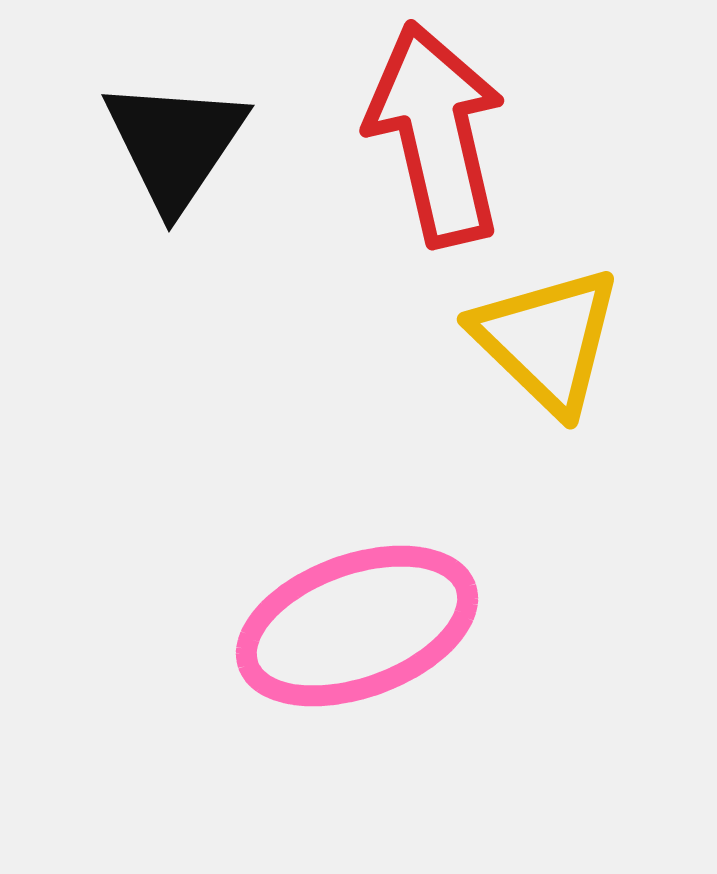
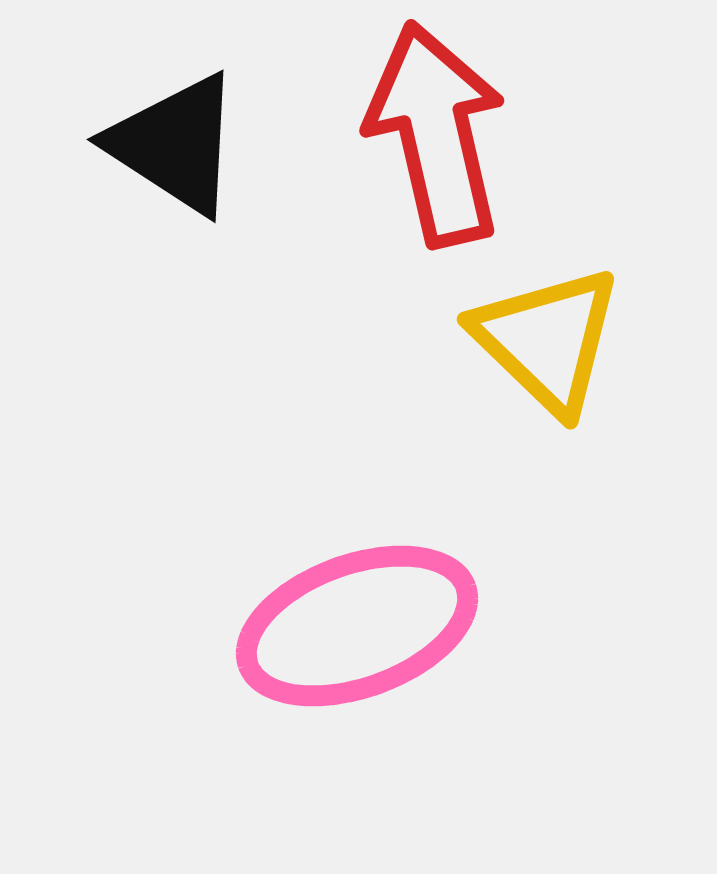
black triangle: rotated 31 degrees counterclockwise
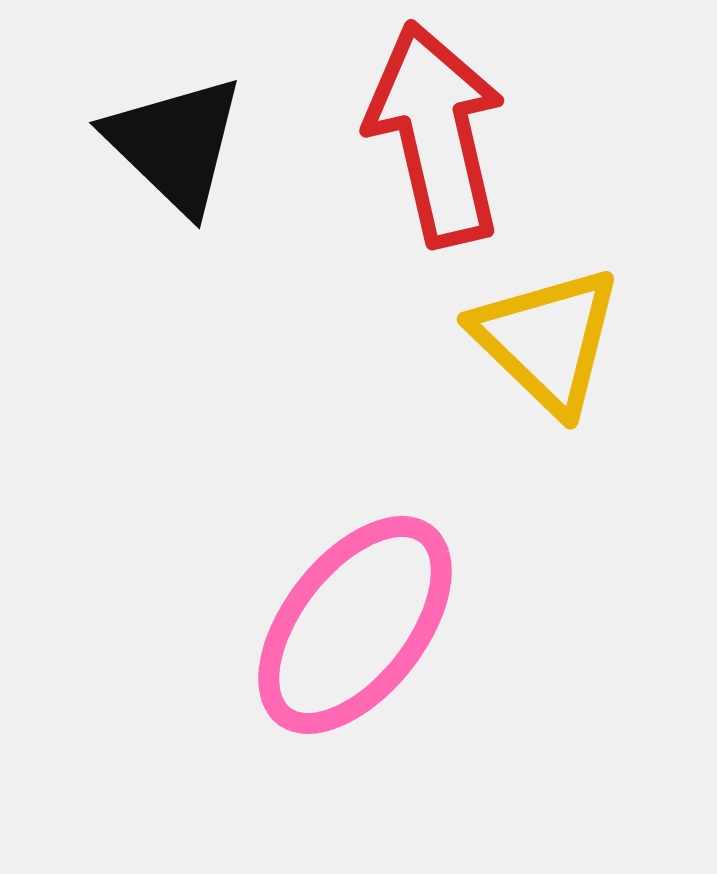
black triangle: rotated 11 degrees clockwise
pink ellipse: moved 2 px left, 1 px up; rotated 32 degrees counterclockwise
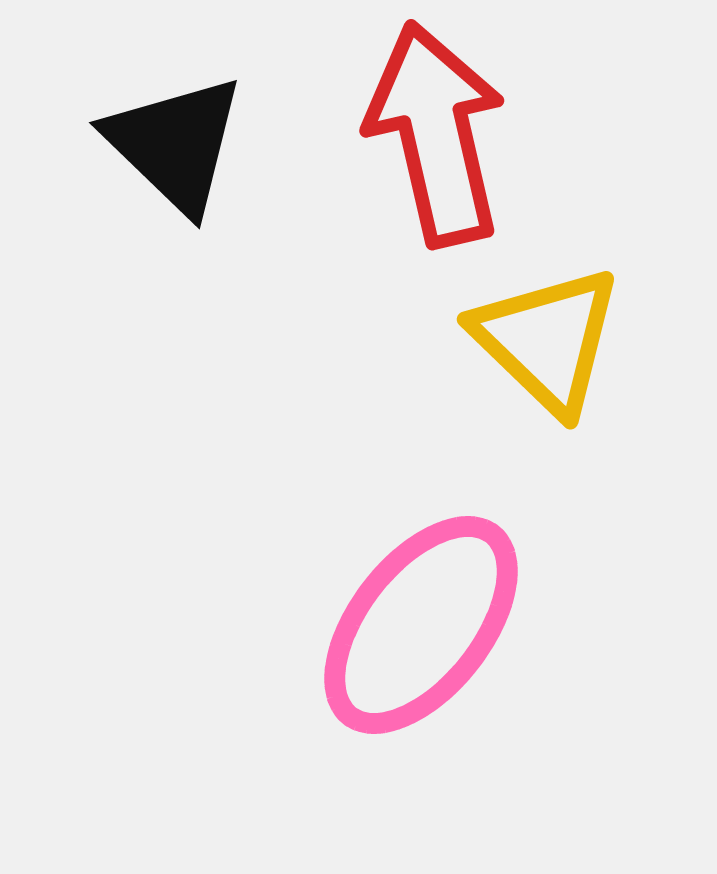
pink ellipse: moved 66 px right
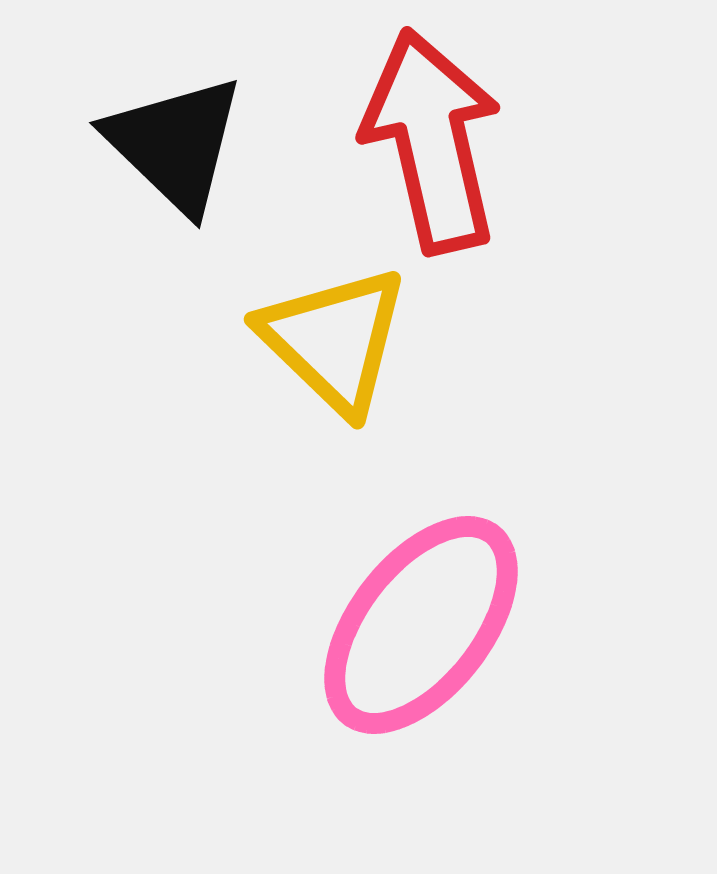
red arrow: moved 4 px left, 7 px down
yellow triangle: moved 213 px left
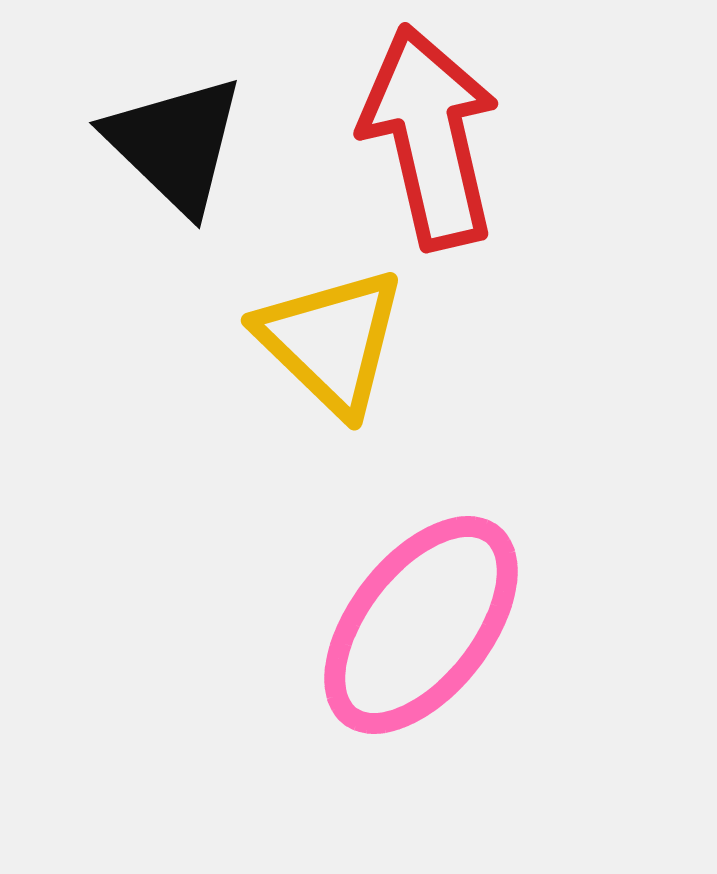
red arrow: moved 2 px left, 4 px up
yellow triangle: moved 3 px left, 1 px down
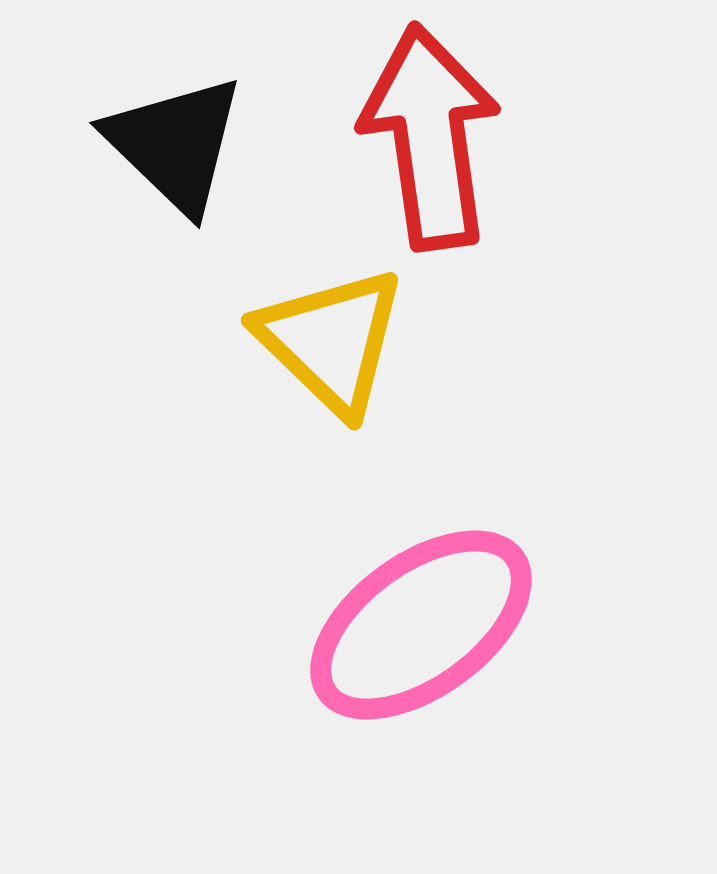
red arrow: rotated 5 degrees clockwise
pink ellipse: rotated 16 degrees clockwise
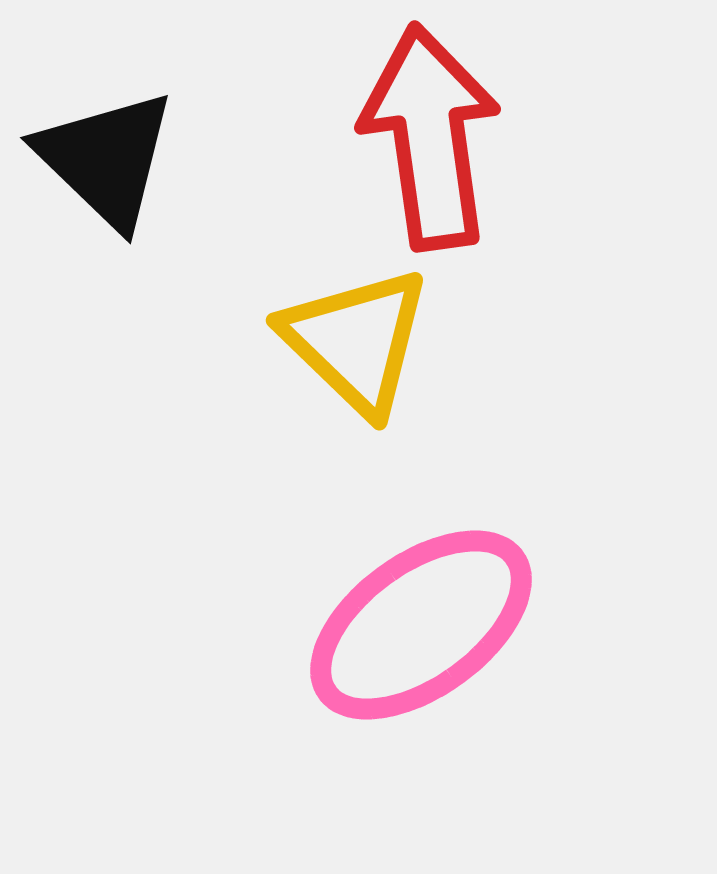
black triangle: moved 69 px left, 15 px down
yellow triangle: moved 25 px right
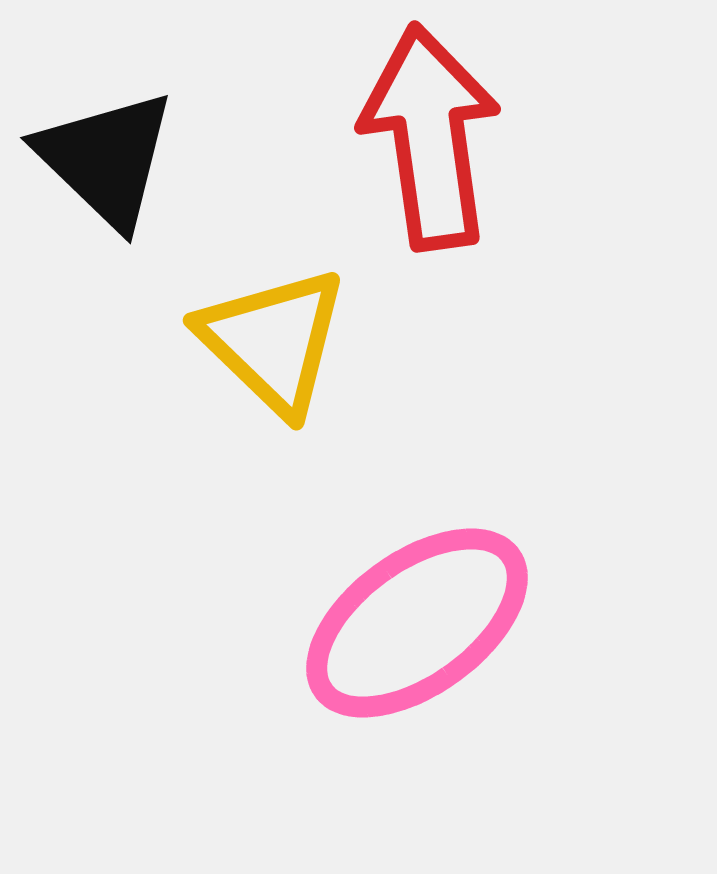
yellow triangle: moved 83 px left
pink ellipse: moved 4 px left, 2 px up
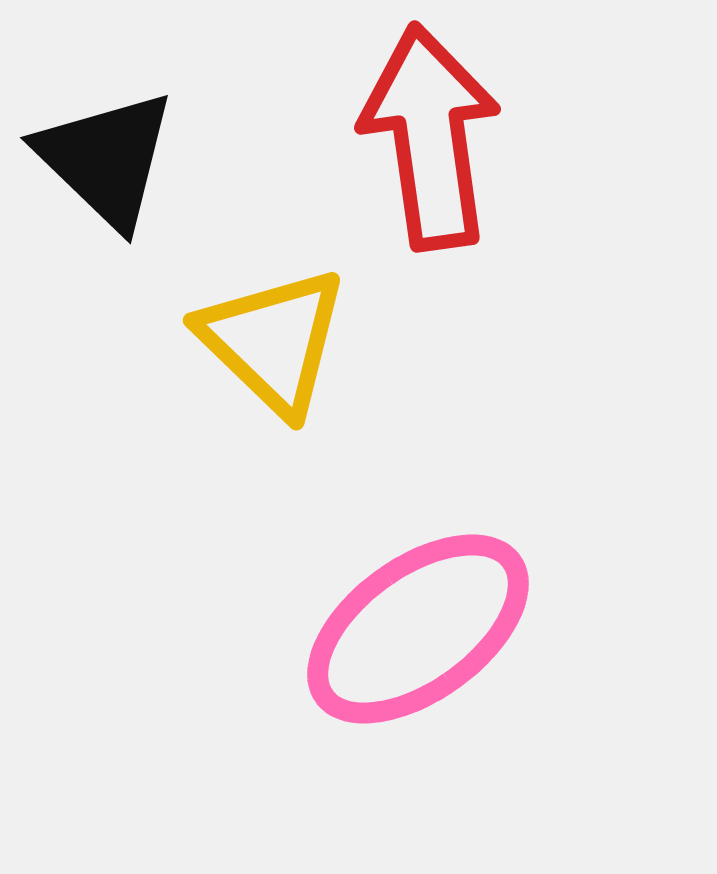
pink ellipse: moved 1 px right, 6 px down
